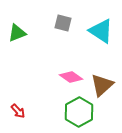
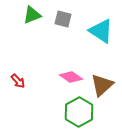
gray square: moved 4 px up
green triangle: moved 15 px right, 18 px up
red arrow: moved 30 px up
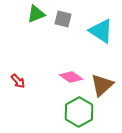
green triangle: moved 4 px right, 1 px up
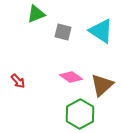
gray square: moved 13 px down
green hexagon: moved 1 px right, 2 px down
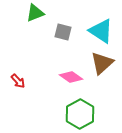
green triangle: moved 1 px left, 1 px up
brown triangle: moved 22 px up
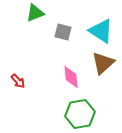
brown triangle: moved 1 px right
pink diamond: rotated 50 degrees clockwise
green hexagon: rotated 20 degrees clockwise
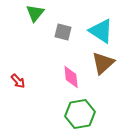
green triangle: rotated 30 degrees counterclockwise
